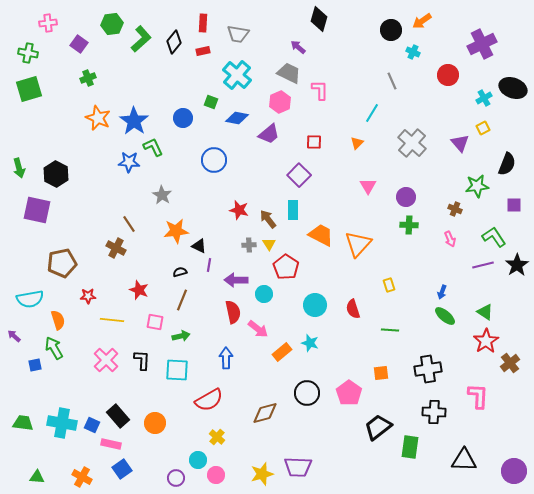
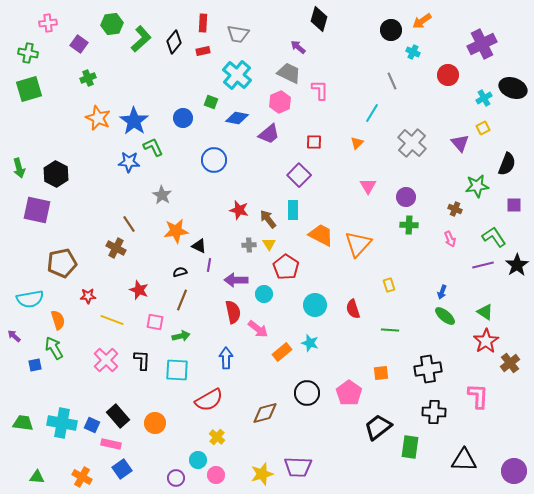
yellow line at (112, 320): rotated 15 degrees clockwise
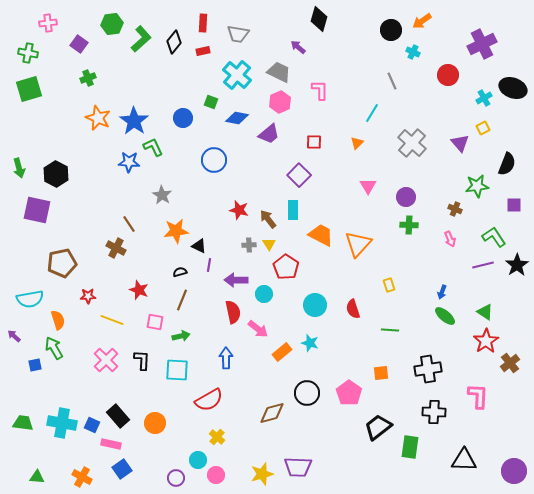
gray trapezoid at (289, 73): moved 10 px left, 1 px up
brown diamond at (265, 413): moved 7 px right
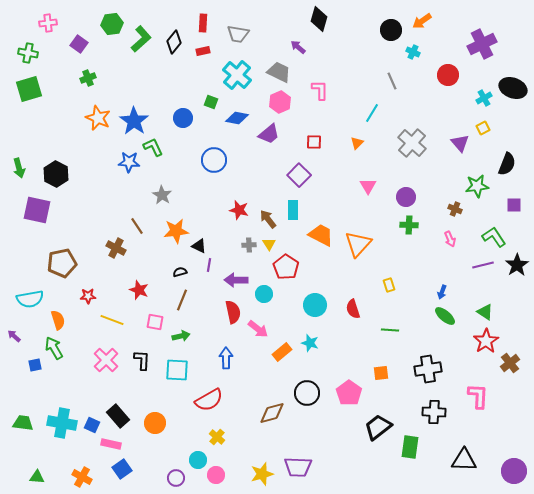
brown line at (129, 224): moved 8 px right, 2 px down
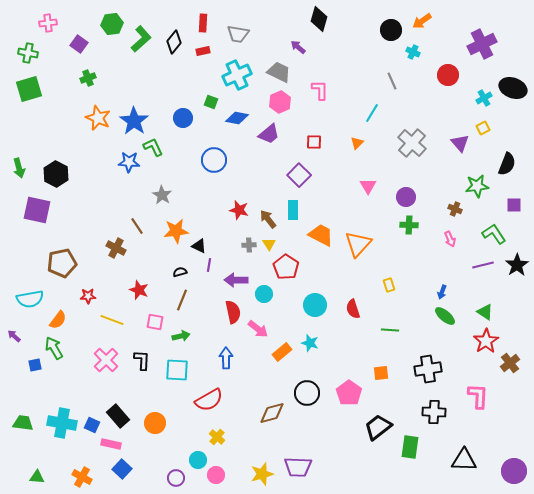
cyan cross at (237, 75): rotated 24 degrees clockwise
green L-shape at (494, 237): moved 3 px up
orange semicircle at (58, 320): rotated 54 degrees clockwise
blue square at (122, 469): rotated 12 degrees counterclockwise
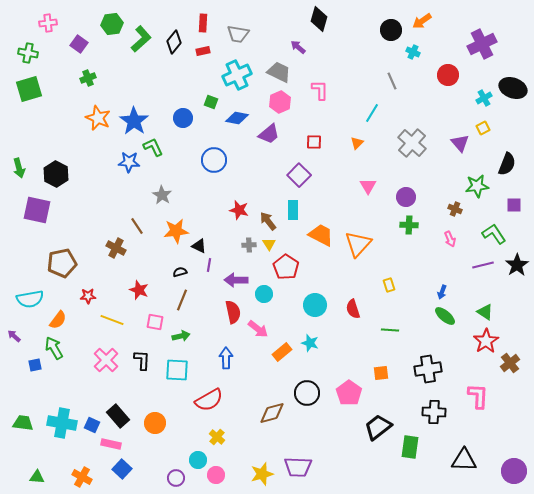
brown arrow at (268, 219): moved 2 px down
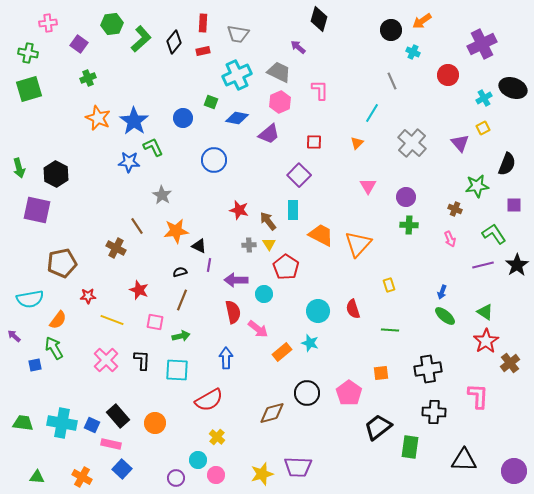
cyan circle at (315, 305): moved 3 px right, 6 px down
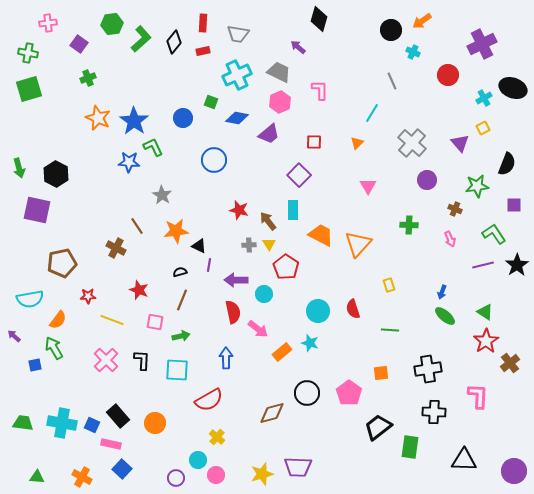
purple circle at (406, 197): moved 21 px right, 17 px up
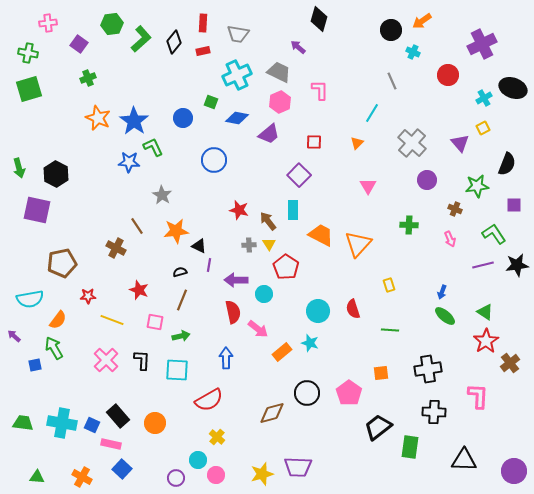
black star at (517, 265): rotated 25 degrees clockwise
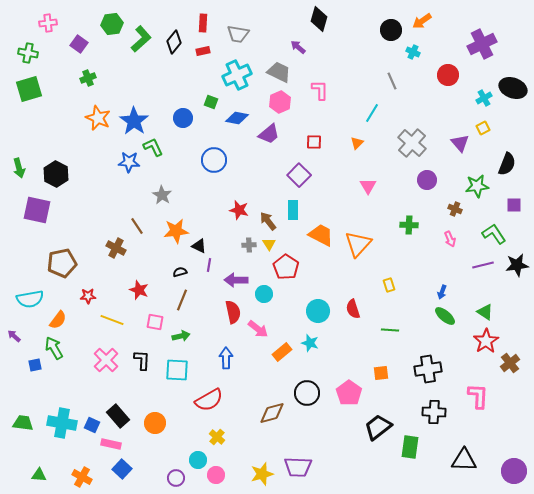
green triangle at (37, 477): moved 2 px right, 2 px up
